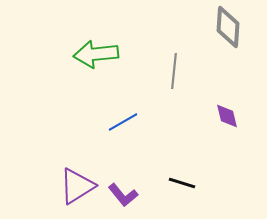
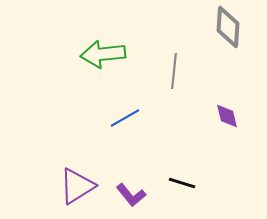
green arrow: moved 7 px right
blue line: moved 2 px right, 4 px up
purple L-shape: moved 8 px right
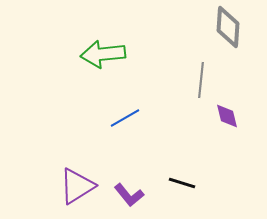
gray line: moved 27 px right, 9 px down
purple L-shape: moved 2 px left
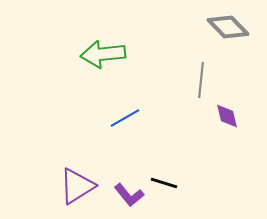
gray diamond: rotated 48 degrees counterclockwise
black line: moved 18 px left
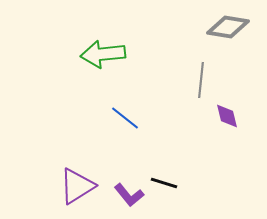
gray diamond: rotated 36 degrees counterclockwise
blue line: rotated 68 degrees clockwise
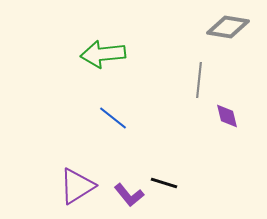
gray line: moved 2 px left
blue line: moved 12 px left
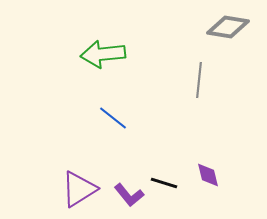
purple diamond: moved 19 px left, 59 px down
purple triangle: moved 2 px right, 3 px down
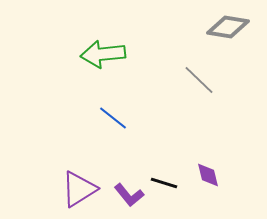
gray line: rotated 52 degrees counterclockwise
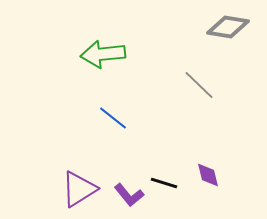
gray line: moved 5 px down
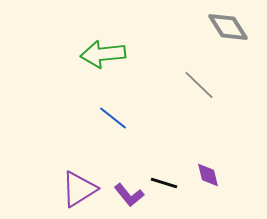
gray diamond: rotated 48 degrees clockwise
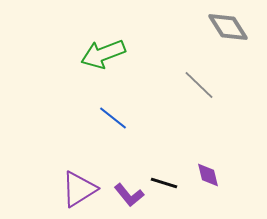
green arrow: rotated 15 degrees counterclockwise
